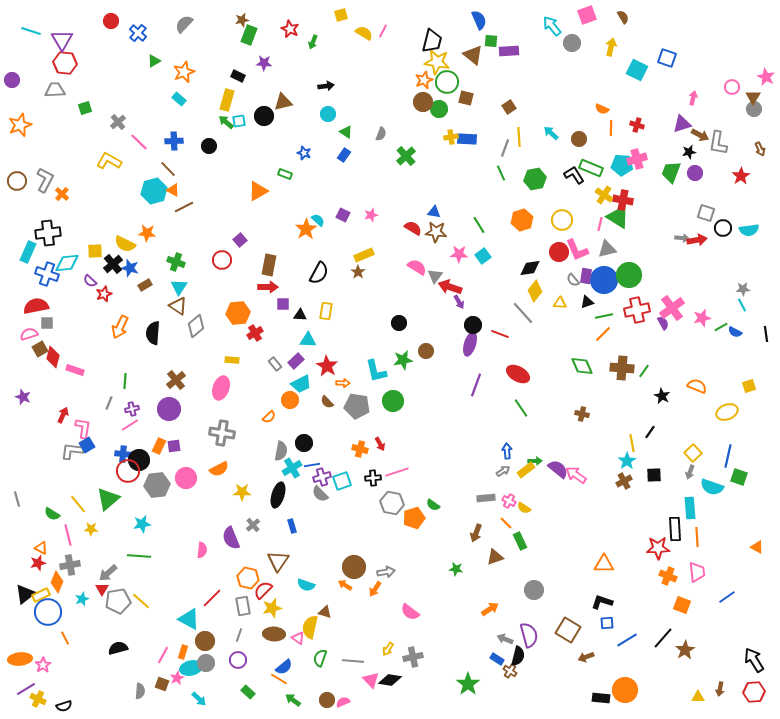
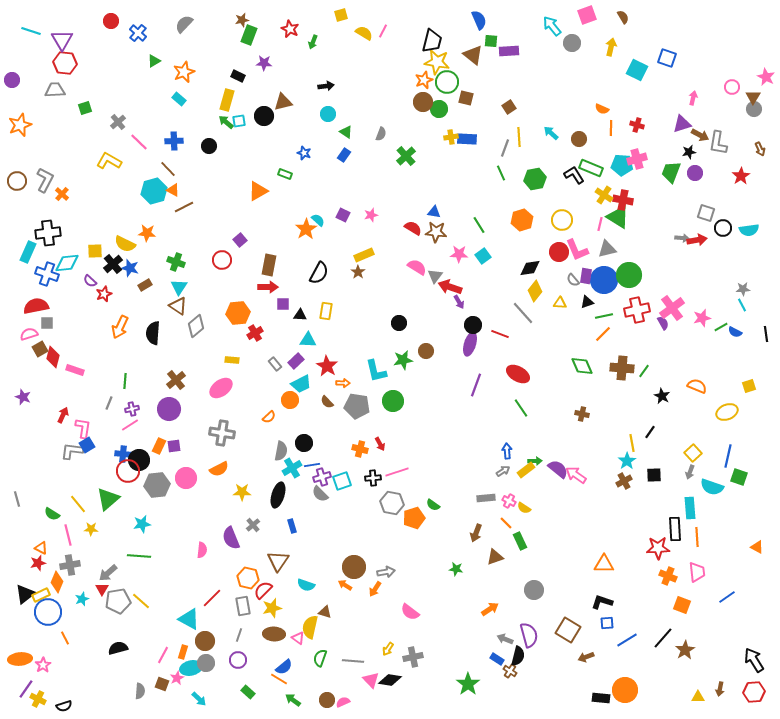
pink ellipse at (221, 388): rotated 35 degrees clockwise
purple line at (26, 689): rotated 24 degrees counterclockwise
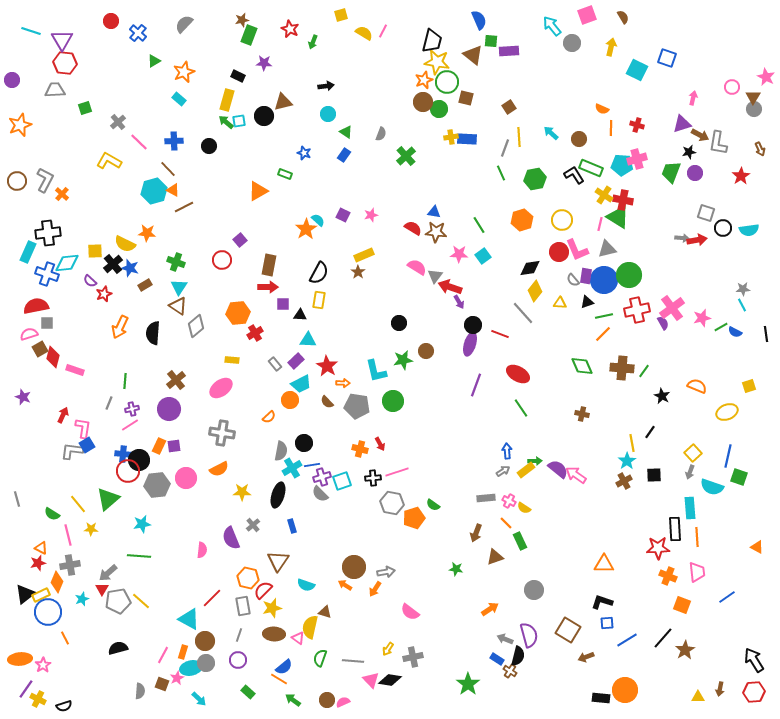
yellow rectangle at (326, 311): moved 7 px left, 11 px up
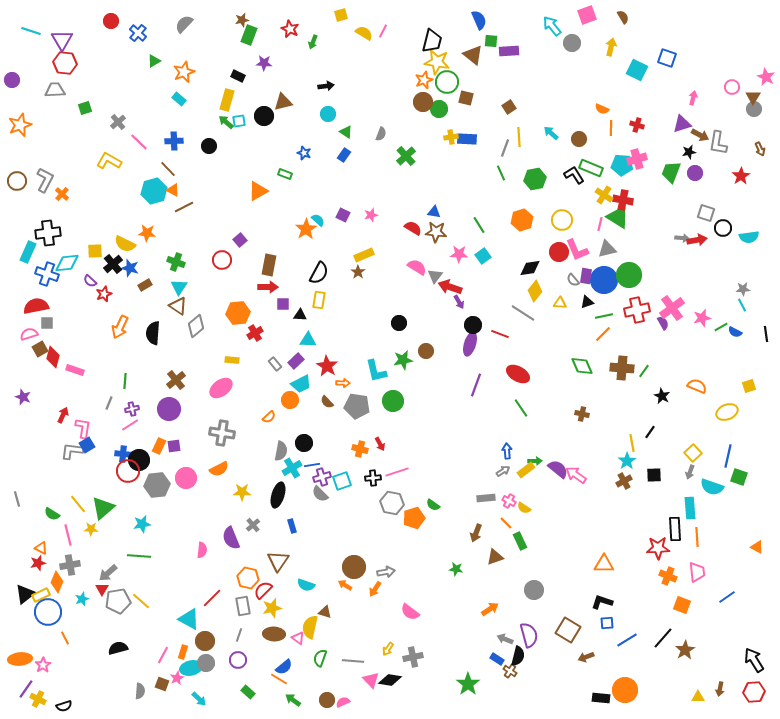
cyan semicircle at (749, 230): moved 7 px down
gray line at (523, 313): rotated 15 degrees counterclockwise
green triangle at (108, 499): moved 5 px left, 9 px down
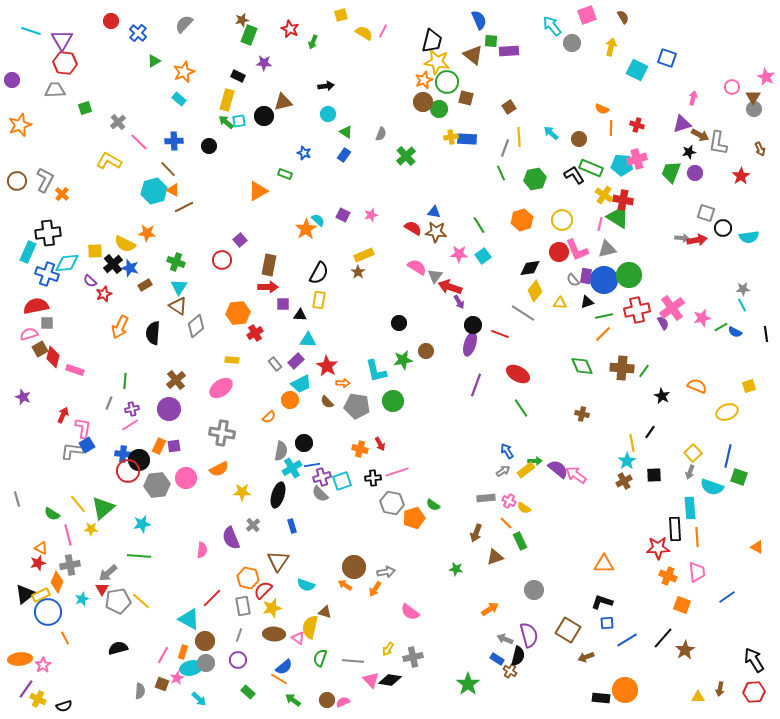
blue arrow at (507, 451): rotated 28 degrees counterclockwise
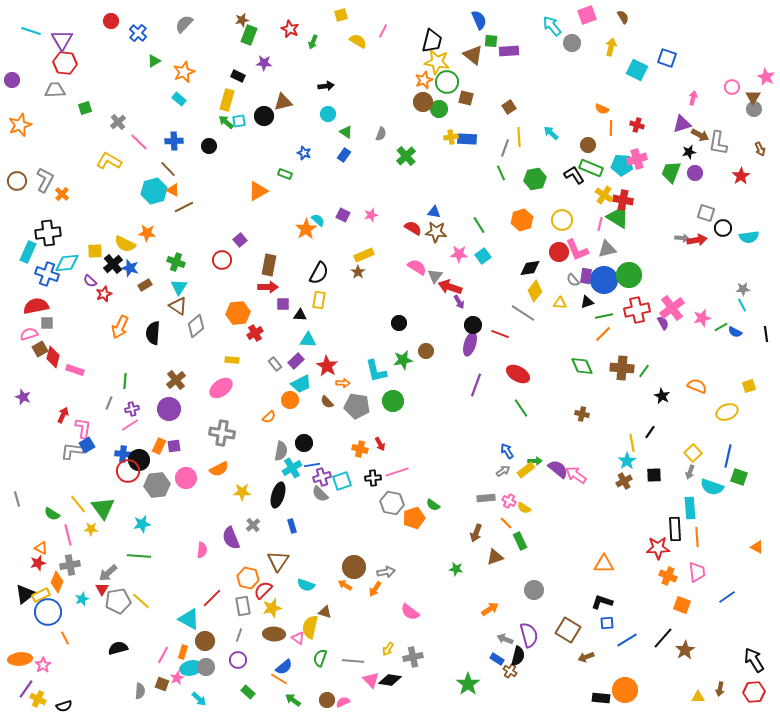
yellow semicircle at (364, 33): moved 6 px left, 8 px down
brown circle at (579, 139): moved 9 px right, 6 px down
green triangle at (103, 508): rotated 25 degrees counterclockwise
gray circle at (206, 663): moved 4 px down
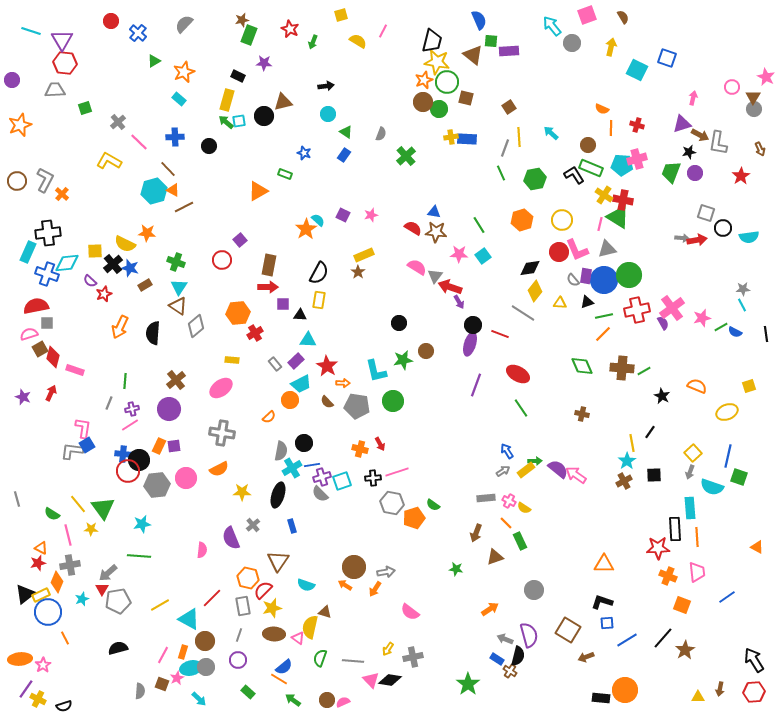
blue cross at (174, 141): moved 1 px right, 4 px up
green line at (644, 371): rotated 24 degrees clockwise
red arrow at (63, 415): moved 12 px left, 22 px up
yellow line at (141, 601): moved 19 px right, 4 px down; rotated 72 degrees counterclockwise
